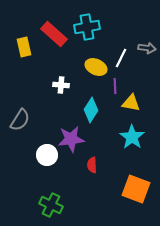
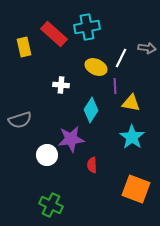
gray semicircle: rotated 40 degrees clockwise
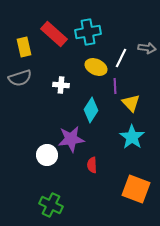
cyan cross: moved 1 px right, 5 px down
yellow triangle: rotated 36 degrees clockwise
gray semicircle: moved 42 px up
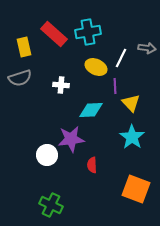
cyan diamond: rotated 55 degrees clockwise
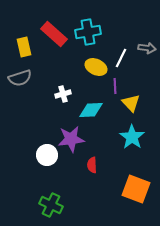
white cross: moved 2 px right, 9 px down; rotated 21 degrees counterclockwise
